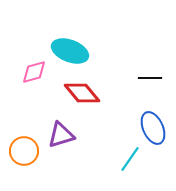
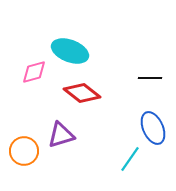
red diamond: rotated 12 degrees counterclockwise
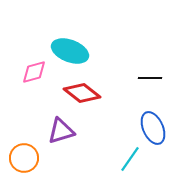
purple triangle: moved 4 px up
orange circle: moved 7 px down
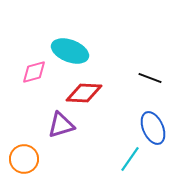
black line: rotated 20 degrees clockwise
red diamond: moved 2 px right; rotated 36 degrees counterclockwise
purple triangle: moved 6 px up
orange circle: moved 1 px down
